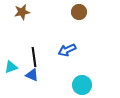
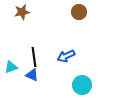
blue arrow: moved 1 px left, 6 px down
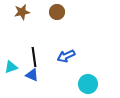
brown circle: moved 22 px left
cyan circle: moved 6 px right, 1 px up
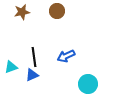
brown circle: moved 1 px up
blue triangle: rotated 48 degrees counterclockwise
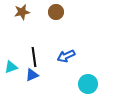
brown circle: moved 1 px left, 1 px down
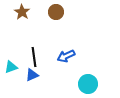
brown star: rotated 28 degrees counterclockwise
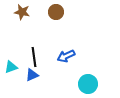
brown star: rotated 21 degrees counterclockwise
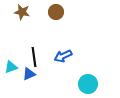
blue arrow: moved 3 px left
blue triangle: moved 3 px left, 1 px up
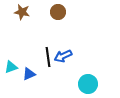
brown circle: moved 2 px right
black line: moved 14 px right
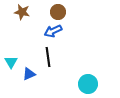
blue arrow: moved 10 px left, 25 px up
cyan triangle: moved 5 px up; rotated 40 degrees counterclockwise
